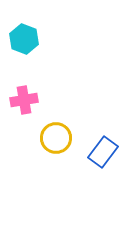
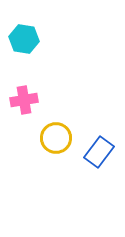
cyan hexagon: rotated 12 degrees counterclockwise
blue rectangle: moved 4 px left
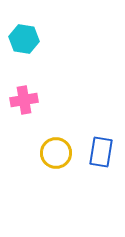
yellow circle: moved 15 px down
blue rectangle: moved 2 px right; rotated 28 degrees counterclockwise
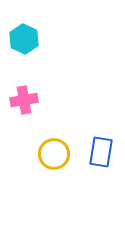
cyan hexagon: rotated 16 degrees clockwise
yellow circle: moved 2 px left, 1 px down
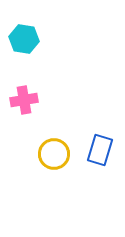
cyan hexagon: rotated 16 degrees counterclockwise
blue rectangle: moved 1 px left, 2 px up; rotated 8 degrees clockwise
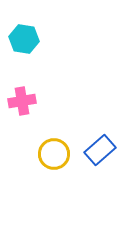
pink cross: moved 2 px left, 1 px down
blue rectangle: rotated 32 degrees clockwise
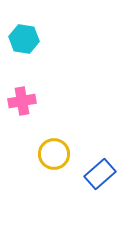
blue rectangle: moved 24 px down
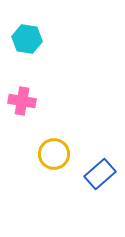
cyan hexagon: moved 3 px right
pink cross: rotated 20 degrees clockwise
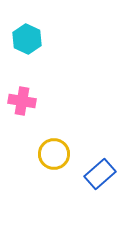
cyan hexagon: rotated 16 degrees clockwise
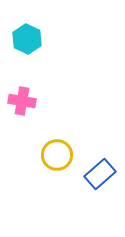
yellow circle: moved 3 px right, 1 px down
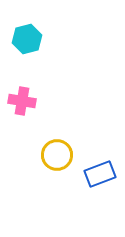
cyan hexagon: rotated 20 degrees clockwise
blue rectangle: rotated 20 degrees clockwise
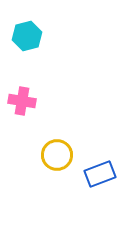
cyan hexagon: moved 3 px up
